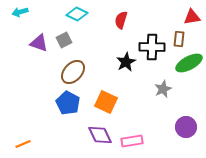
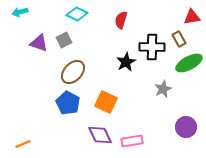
brown rectangle: rotated 35 degrees counterclockwise
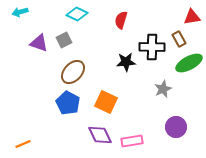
black star: rotated 24 degrees clockwise
purple circle: moved 10 px left
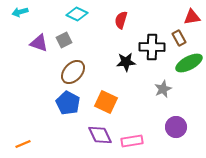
brown rectangle: moved 1 px up
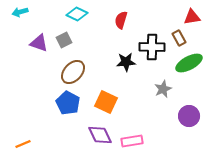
purple circle: moved 13 px right, 11 px up
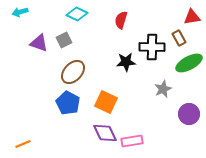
purple circle: moved 2 px up
purple diamond: moved 5 px right, 2 px up
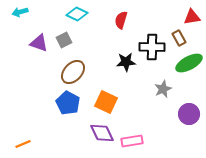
purple diamond: moved 3 px left
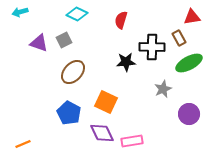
blue pentagon: moved 1 px right, 10 px down
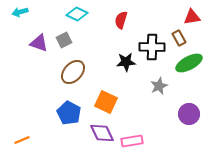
gray star: moved 4 px left, 3 px up
orange line: moved 1 px left, 4 px up
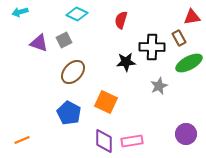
purple circle: moved 3 px left, 20 px down
purple diamond: moved 2 px right, 8 px down; rotated 25 degrees clockwise
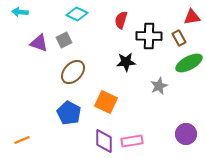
cyan arrow: rotated 21 degrees clockwise
black cross: moved 3 px left, 11 px up
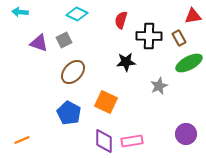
red triangle: moved 1 px right, 1 px up
